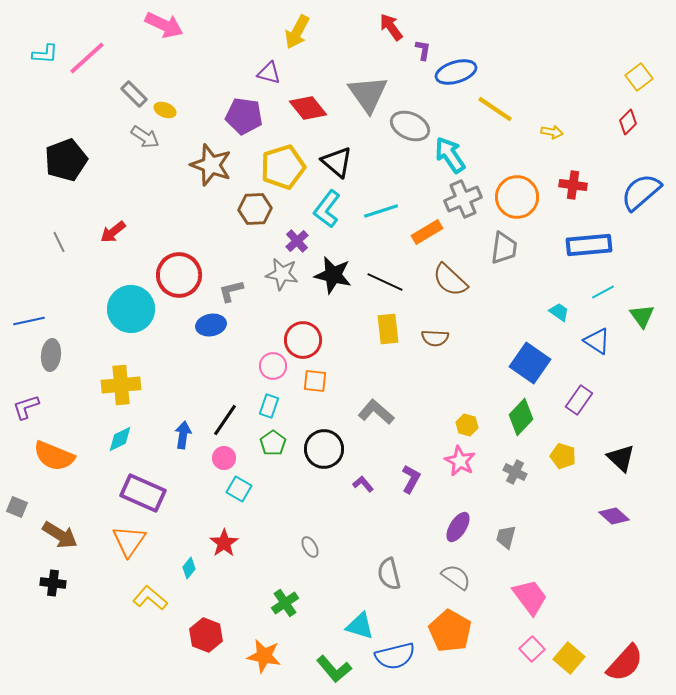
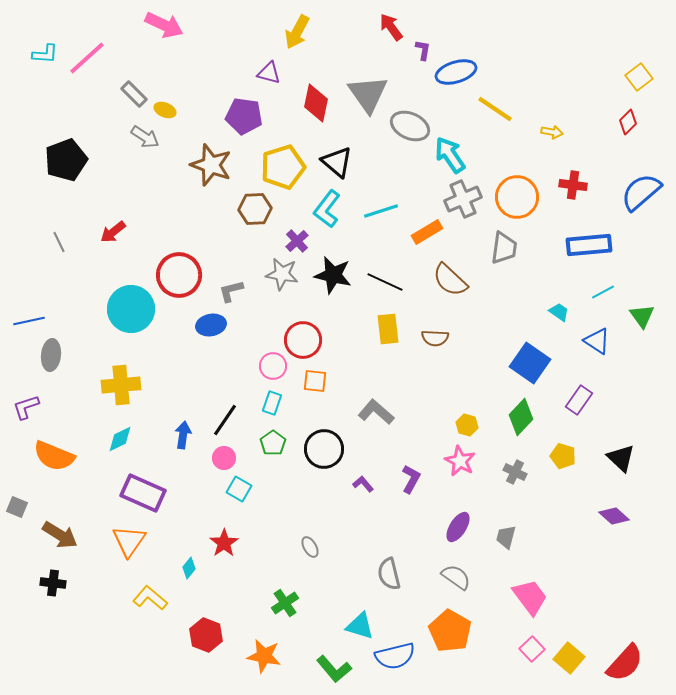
red diamond at (308, 108): moved 8 px right, 5 px up; rotated 51 degrees clockwise
cyan rectangle at (269, 406): moved 3 px right, 3 px up
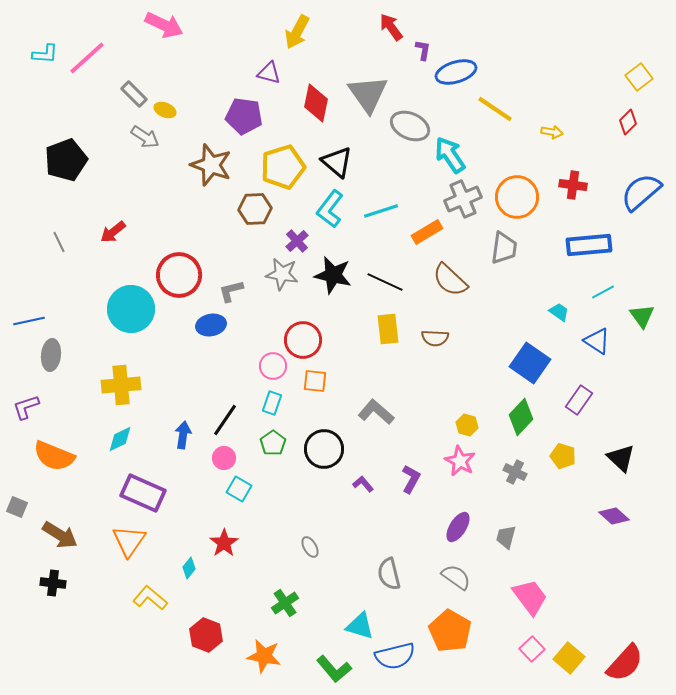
cyan L-shape at (327, 209): moved 3 px right
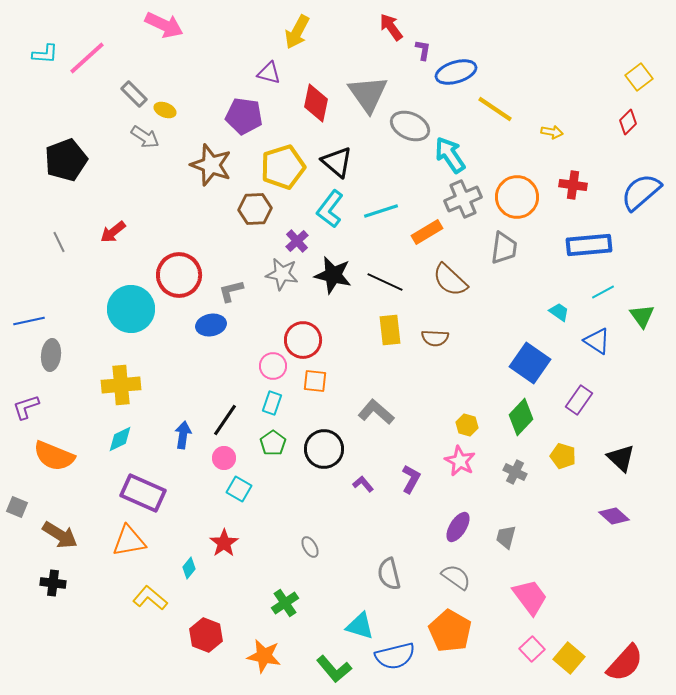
yellow rectangle at (388, 329): moved 2 px right, 1 px down
orange triangle at (129, 541): rotated 45 degrees clockwise
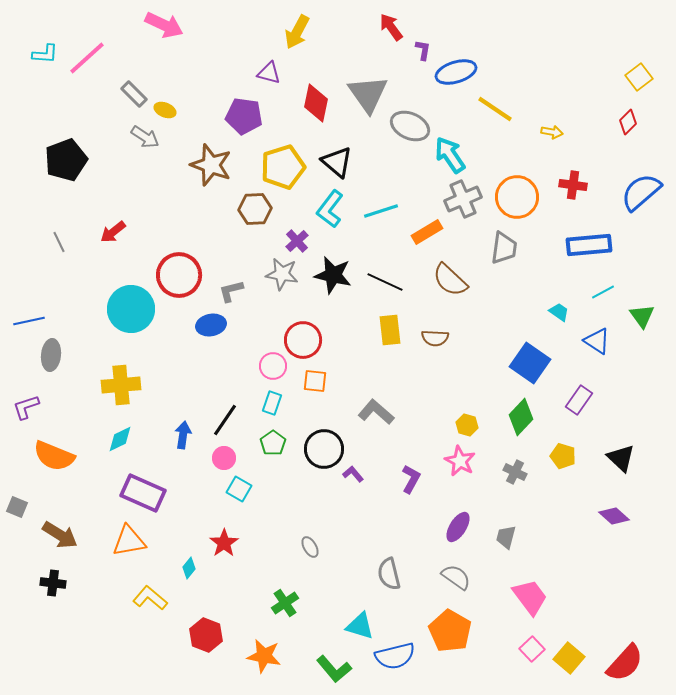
purple L-shape at (363, 484): moved 10 px left, 10 px up
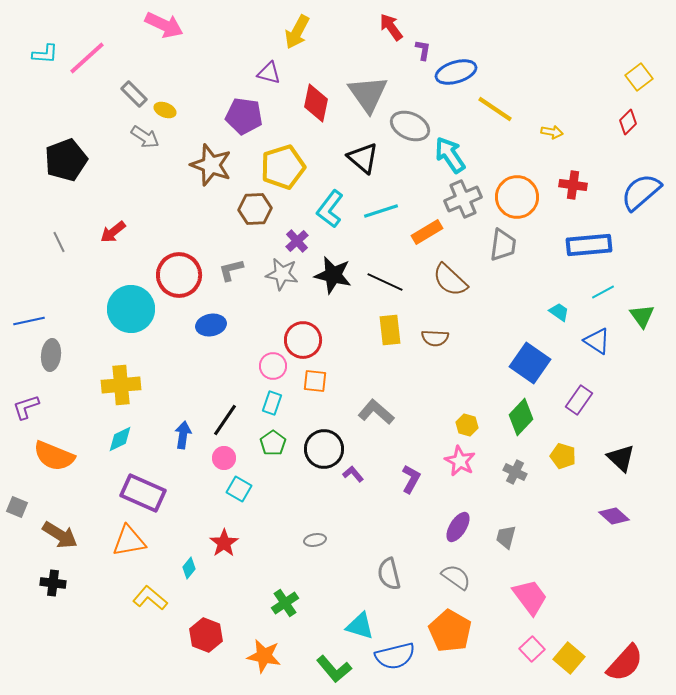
black triangle at (337, 162): moved 26 px right, 4 px up
gray trapezoid at (504, 248): moved 1 px left, 3 px up
gray L-shape at (231, 291): moved 21 px up
gray ellipse at (310, 547): moved 5 px right, 7 px up; rotated 70 degrees counterclockwise
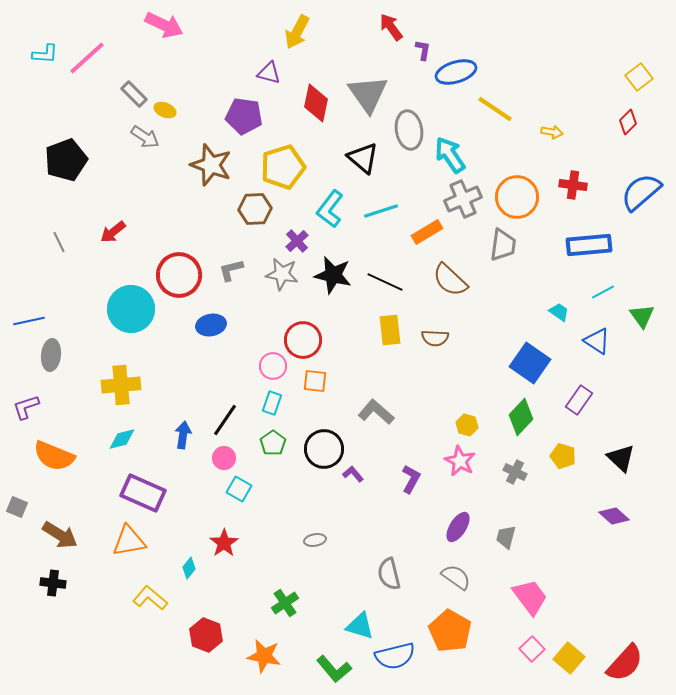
gray ellipse at (410, 126): moved 1 px left, 4 px down; rotated 57 degrees clockwise
cyan diamond at (120, 439): moved 2 px right; rotated 12 degrees clockwise
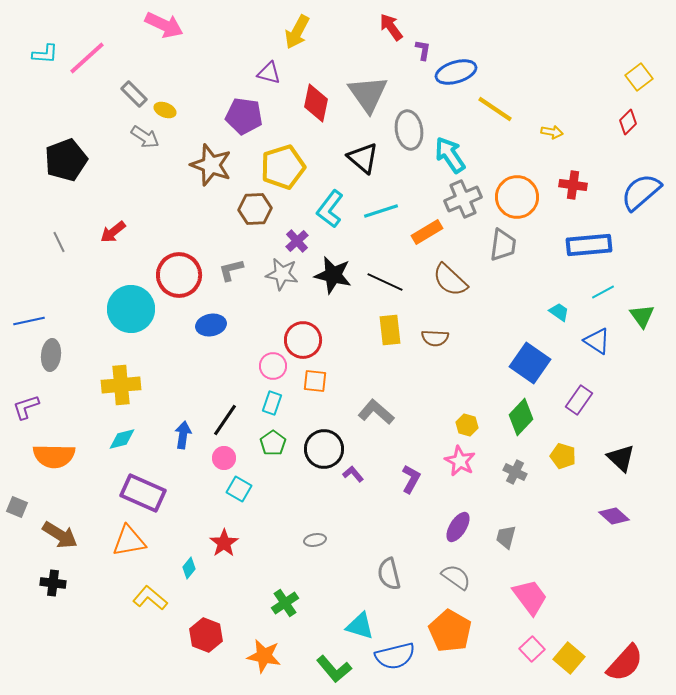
orange semicircle at (54, 456): rotated 21 degrees counterclockwise
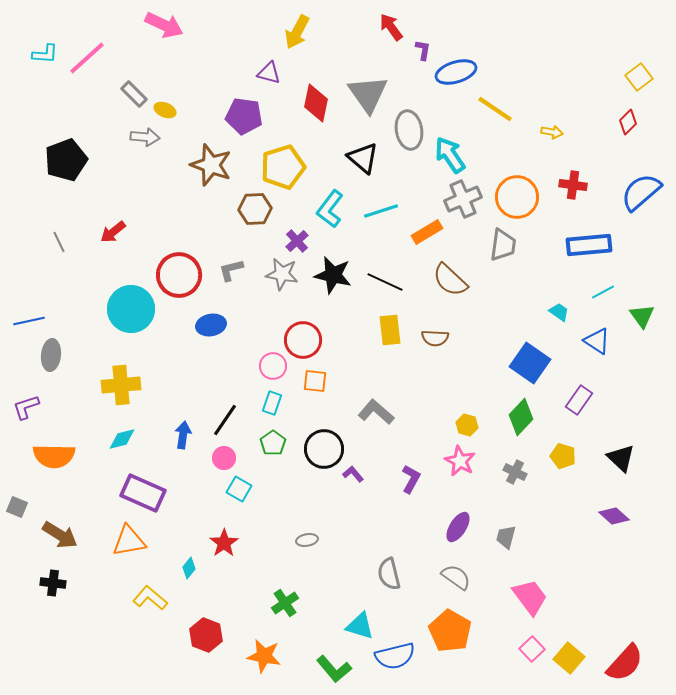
gray arrow at (145, 137): rotated 28 degrees counterclockwise
gray ellipse at (315, 540): moved 8 px left
